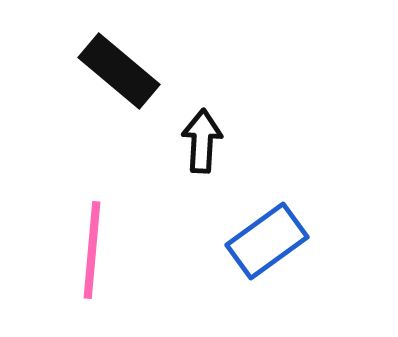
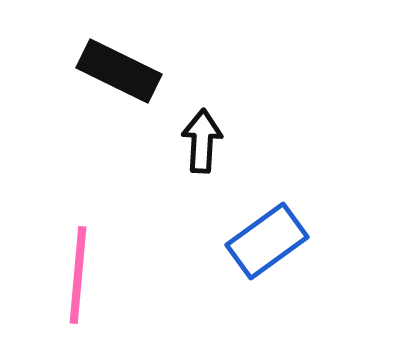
black rectangle: rotated 14 degrees counterclockwise
pink line: moved 14 px left, 25 px down
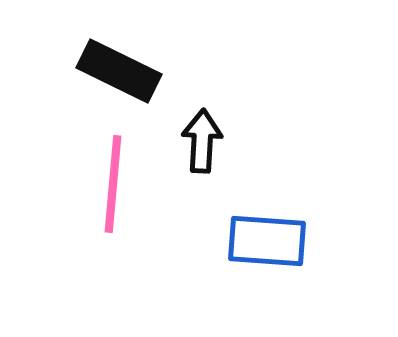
blue rectangle: rotated 40 degrees clockwise
pink line: moved 35 px right, 91 px up
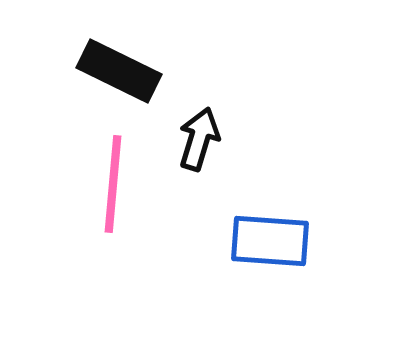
black arrow: moved 3 px left, 2 px up; rotated 14 degrees clockwise
blue rectangle: moved 3 px right
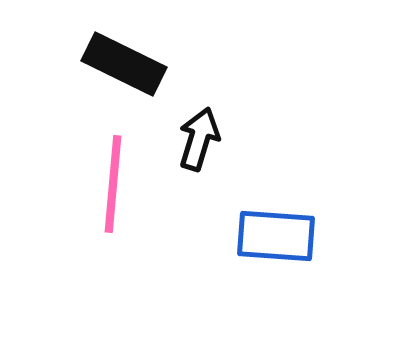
black rectangle: moved 5 px right, 7 px up
blue rectangle: moved 6 px right, 5 px up
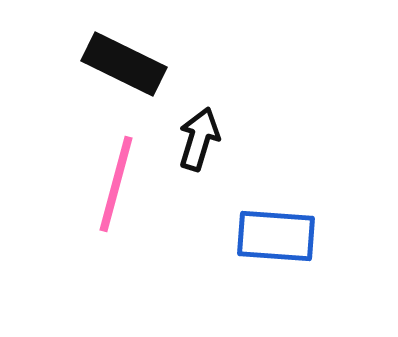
pink line: moved 3 px right; rotated 10 degrees clockwise
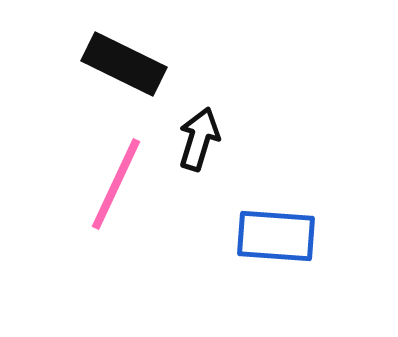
pink line: rotated 10 degrees clockwise
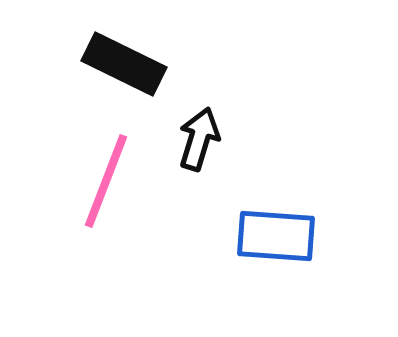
pink line: moved 10 px left, 3 px up; rotated 4 degrees counterclockwise
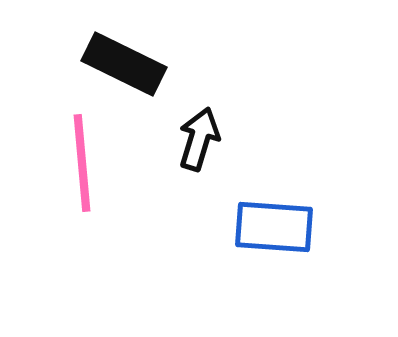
pink line: moved 24 px left, 18 px up; rotated 26 degrees counterclockwise
blue rectangle: moved 2 px left, 9 px up
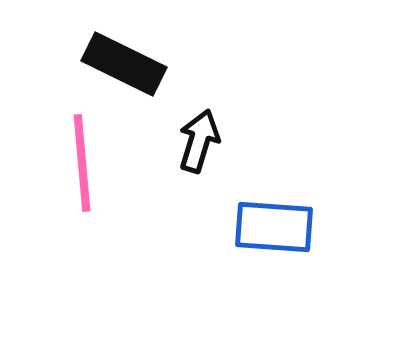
black arrow: moved 2 px down
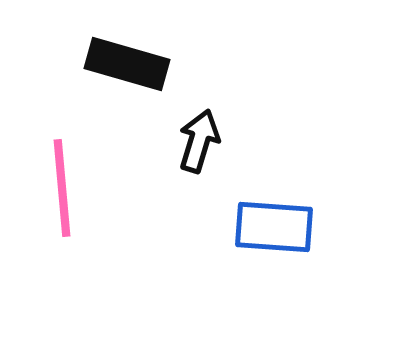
black rectangle: moved 3 px right; rotated 10 degrees counterclockwise
pink line: moved 20 px left, 25 px down
